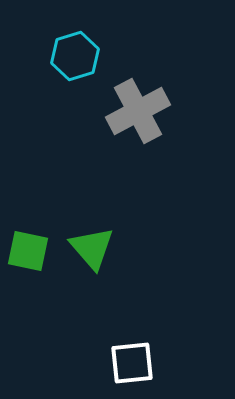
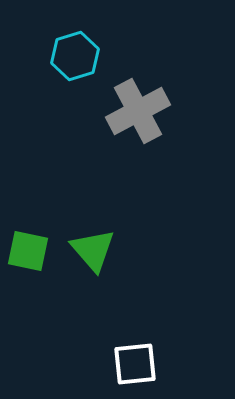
green triangle: moved 1 px right, 2 px down
white square: moved 3 px right, 1 px down
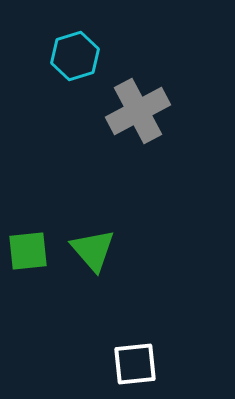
green square: rotated 18 degrees counterclockwise
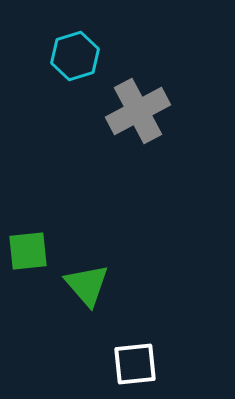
green triangle: moved 6 px left, 35 px down
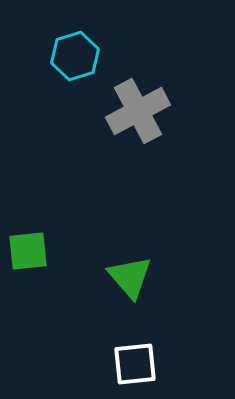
green triangle: moved 43 px right, 8 px up
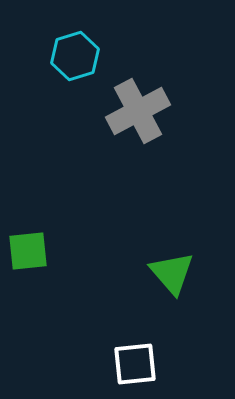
green triangle: moved 42 px right, 4 px up
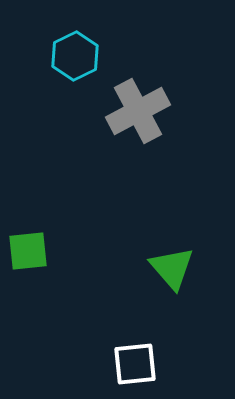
cyan hexagon: rotated 9 degrees counterclockwise
green triangle: moved 5 px up
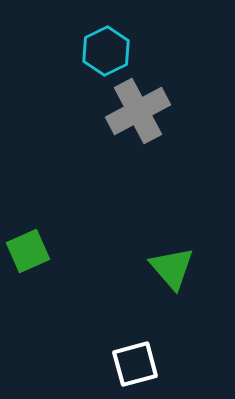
cyan hexagon: moved 31 px right, 5 px up
green square: rotated 18 degrees counterclockwise
white square: rotated 9 degrees counterclockwise
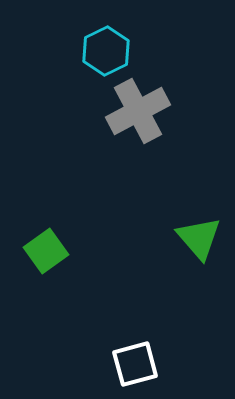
green square: moved 18 px right; rotated 12 degrees counterclockwise
green triangle: moved 27 px right, 30 px up
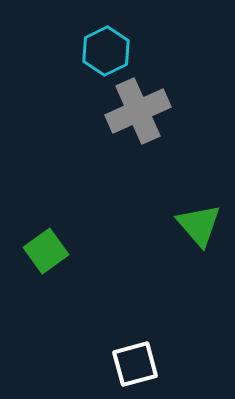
gray cross: rotated 4 degrees clockwise
green triangle: moved 13 px up
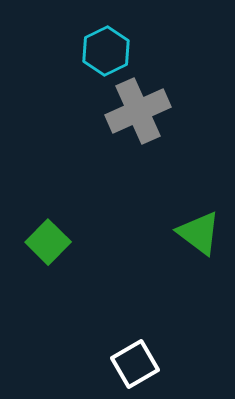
green triangle: moved 8 px down; rotated 12 degrees counterclockwise
green square: moved 2 px right, 9 px up; rotated 9 degrees counterclockwise
white square: rotated 15 degrees counterclockwise
